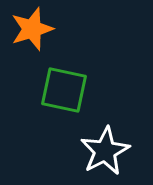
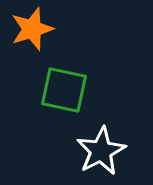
white star: moved 4 px left
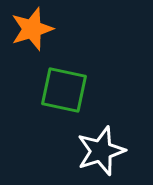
white star: rotated 9 degrees clockwise
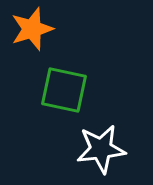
white star: moved 2 px up; rotated 12 degrees clockwise
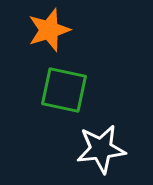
orange star: moved 17 px right, 1 px down
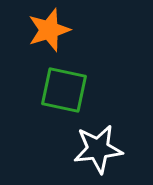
white star: moved 3 px left
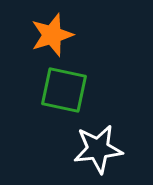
orange star: moved 3 px right, 5 px down
